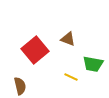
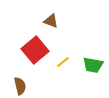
brown triangle: moved 17 px left, 18 px up
green trapezoid: moved 1 px down
yellow line: moved 8 px left, 15 px up; rotated 64 degrees counterclockwise
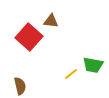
brown triangle: rotated 14 degrees counterclockwise
red square: moved 6 px left, 13 px up; rotated 8 degrees counterclockwise
yellow line: moved 8 px right, 12 px down
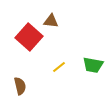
yellow line: moved 12 px left, 7 px up
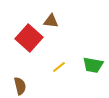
red square: moved 1 px down
